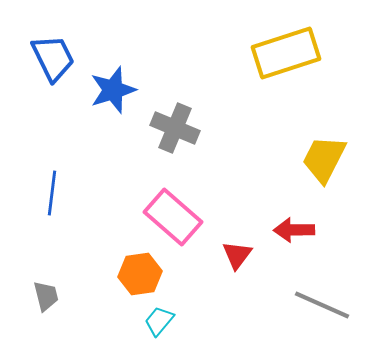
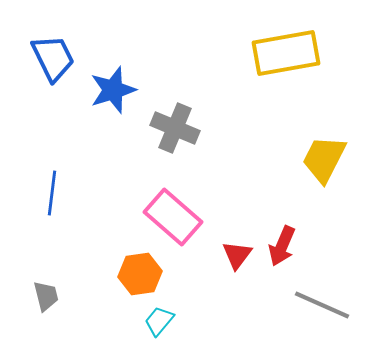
yellow rectangle: rotated 8 degrees clockwise
red arrow: moved 12 px left, 16 px down; rotated 66 degrees counterclockwise
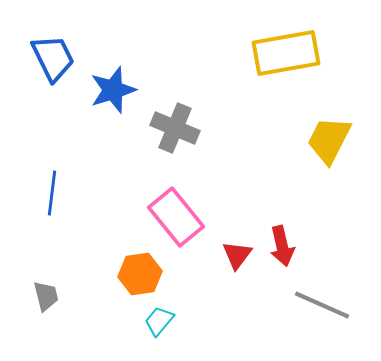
yellow trapezoid: moved 5 px right, 19 px up
pink rectangle: moved 3 px right; rotated 10 degrees clockwise
red arrow: rotated 36 degrees counterclockwise
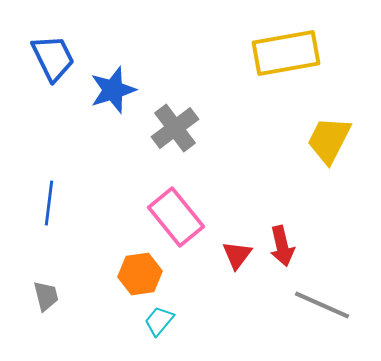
gray cross: rotated 30 degrees clockwise
blue line: moved 3 px left, 10 px down
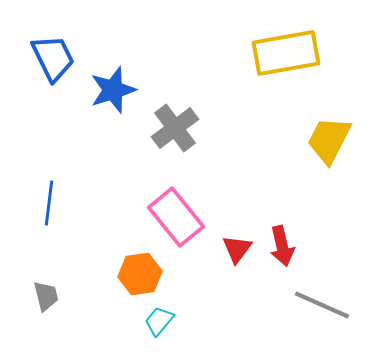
red triangle: moved 6 px up
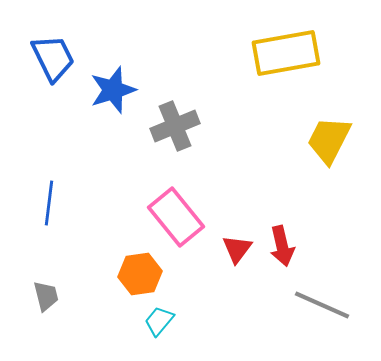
gray cross: moved 2 px up; rotated 15 degrees clockwise
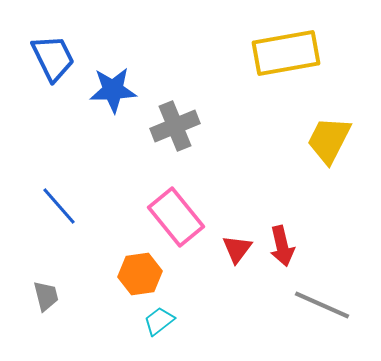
blue star: rotated 15 degrees clockwise
blue line: moved 10 px right, 3 px down; rotated 48 degrees counterclockwise
cyan trapezoid: rotated 12 degrees clockwise
